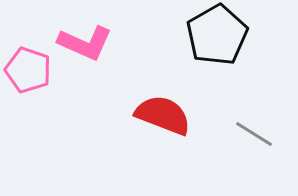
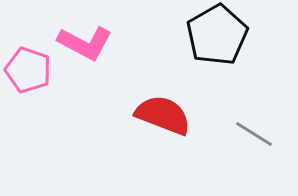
pink L-shape: rotated 4 degrees clockwise
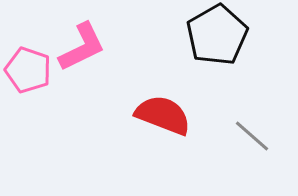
pink L-shape: moved 3 px left, 4 px down; rotated 54 degrees counterclockwise
gray line: moved 2 px left, 2 px down; rotated 9 degrees clockwise
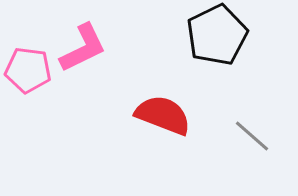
black pentagon: rotated 4 degrees clockwise
pink L-shape: moved 1 px right, 1 px down
pink pentagon: rotated 12 degrees counterclockwise
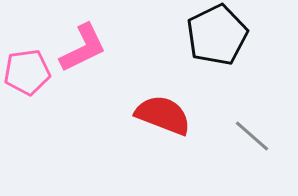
pink pentagon: moved 1 px left, 2 px down; rotated 15 degrees counterclockwise
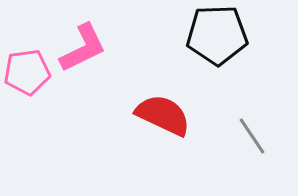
black pentagon: rotated 24 degrees clockwise
red semicircle: rotated 4 degrees clockwise
gray line: rotated 15 degrees clockwise
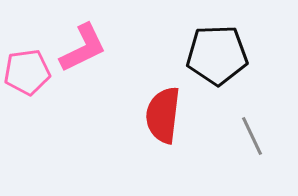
black pentagon: moved 20 px down
red semicircle: rotated 108 degrees counterclockwise
gray line: rotated 9 degrees clockwise
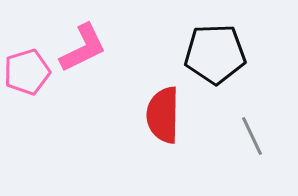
black pentagon: moved 2 px left, 1 px up
pink pentagon: rotated 9 degrees counterclockwise
red semicircle: rotated 6 degrees counterclockwise
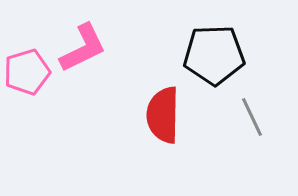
black pentagon: moved 1 px left, 1 px down
gray line: moved 19 px up
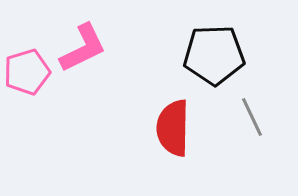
red semicircle: moved 10 px right, 13 px down
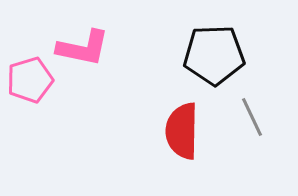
pink L-shape: rotated 38 degrees clockwise
pink pentagon: moved 3 px right, 8 px down
red semicircle: moved 9 px right, 3 px down
